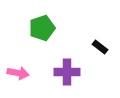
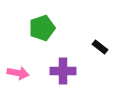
purple cross: moved 4 px left, 1 px up
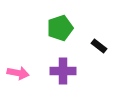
green pentagon: moved 18 px right
black rectangle: moved 1 px left, 1 px up
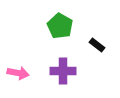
green pentagon: moved 2 px up; rotated 25 degrees counterclockwise
black rectangle: moved 2 px left, 1 px up
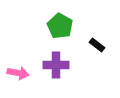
purple cross: moved 7 px left, 6 px up
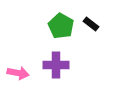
green pentagon: moved 1 px right
black rectangle: moved 6 px left, 21 px up
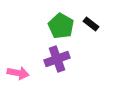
purple cross: moved 1 px right, 6 px up; rotated 20 degrees counterclockwise
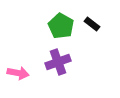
black rectangle: moved 1 px right
purple cross: moved 1 px right, 3 px down
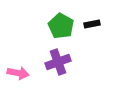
black rectangle: rotated 49 degrees counterclockwise
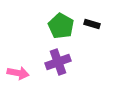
black rectangle: rotated 28 degrees clockwise
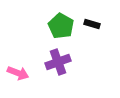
pink arrow: rotated 10 degrees clockwise
